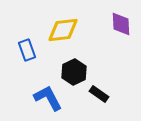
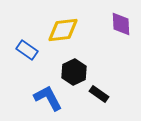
blue rectangle: rotated 35 degrees counterclockwise
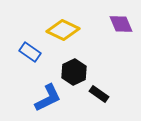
purple diamond: rotated 20 degrees counterclockwise
yellow diamond: rotated 32 degrees clockwise
blue rectangle: moved 3 px right, 2 px down
blue L-shape: rotated 92 degrees clockwise
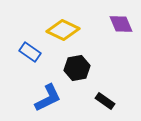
black hexagon: moved 3 px right, 4 px up; rotated 15 degrees clockwise
black rectangle: moved 6 px right, 7 px down
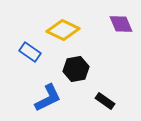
black hexagon: moved 1 px left, 1 px down
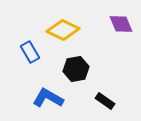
blue rectangle: rotated 25 degrees clockwise
blue L-shape: rotated 124 degrees counterclockwise
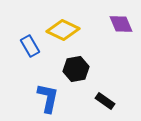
blue rectangle: moved 6 px up
blue L-shape: rotated 72 degrees clockwise
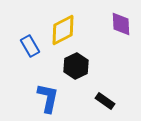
purple diamond: rotated 20 degrees clockwise
yellow diamond: rotated 52 degrees counterclockwise
black hexagon: moved 3 px up; rotated 15 degrees counterclockwise
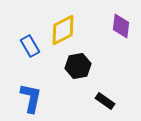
purple diamond: moved 2 px down; rotated 10 degrees clockwise
black hexagon: moved 2 px right; rotated 15 degrees clockwise
blue L-shape: moved 17 px left
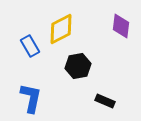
yellow diamond: moved 2 px left, 1 px up
black rectangle: rotated 12 degrees counterclockwise
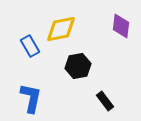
yellow diamond: rotated 16 degrees clockwise
black rectangle: rotated 30 degrees clockwise
